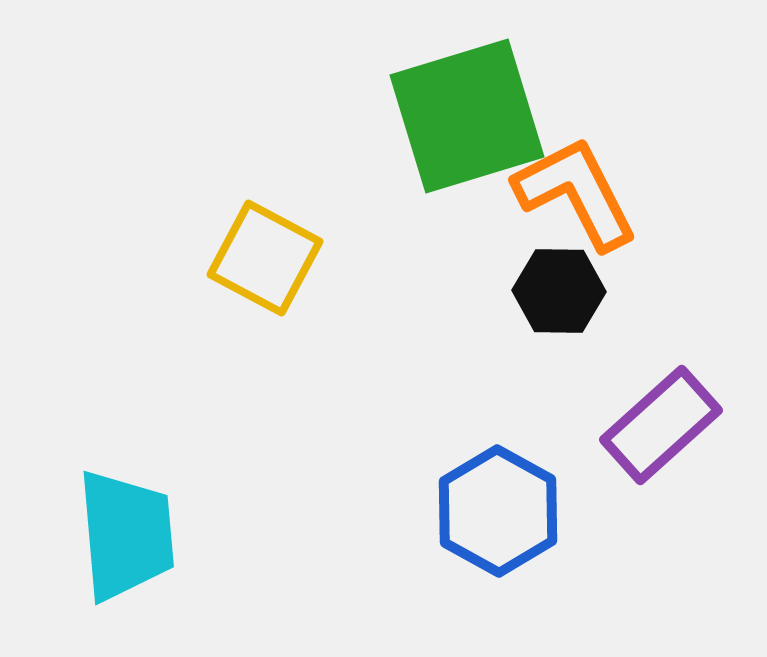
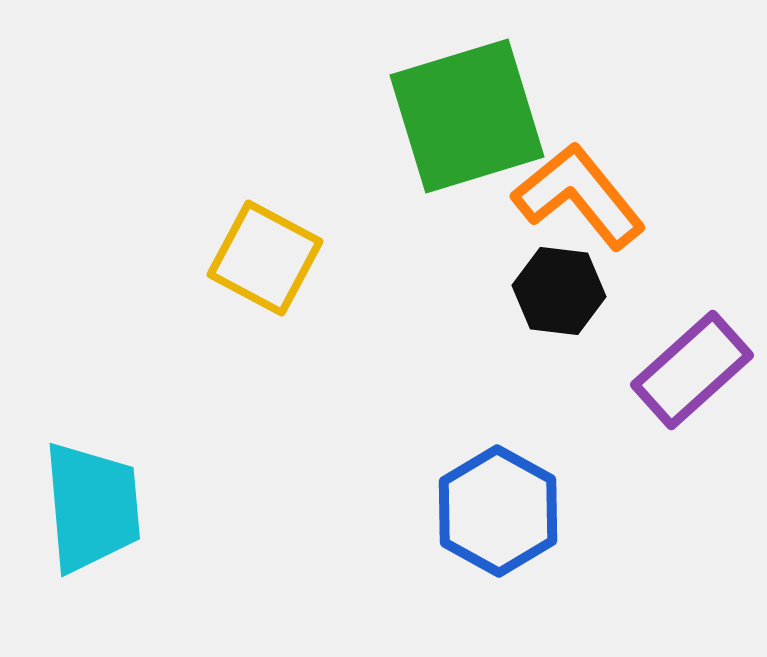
orange L-shape: moved 3 px right, 3 px down; rotated 12 degrees counterclockwise
black hexagon: rotated 6 degrees clockwise
purple rectangle: moved 31 px right, 55 px up
cyan trapezoid: moved 34 px left, 28 px up
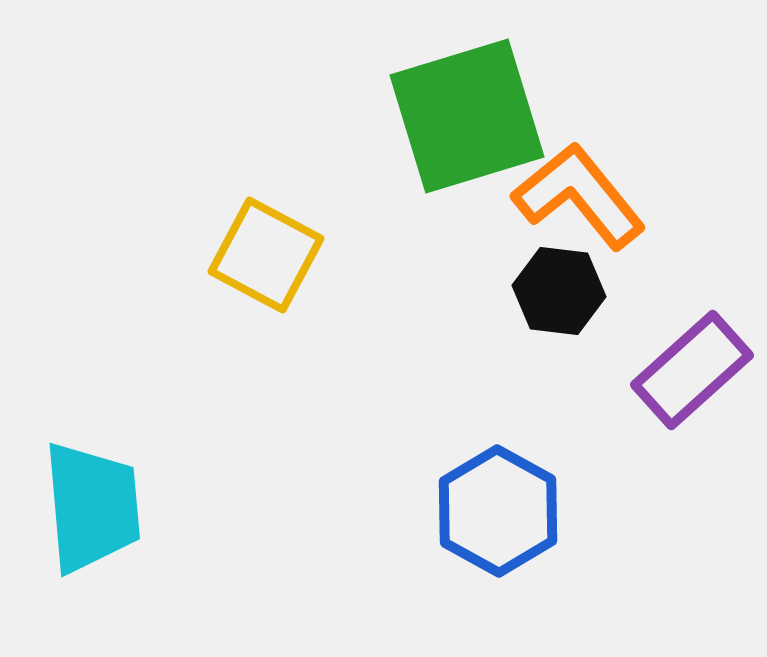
yellow square: moved 1 px right, 3 px up
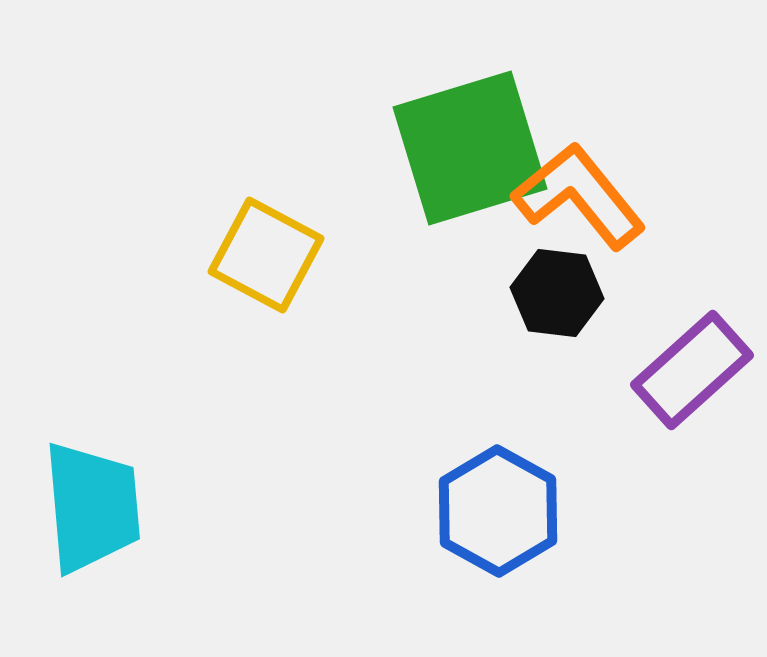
green square: moved 3 px right, 32 px down
black hexagon: moved 2 px left, 2 px down
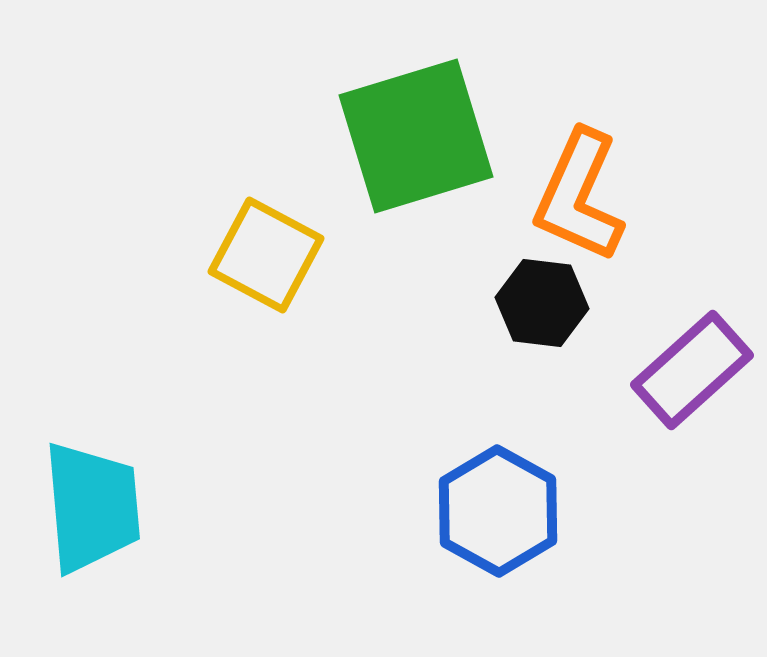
green square: moved 54 px left, 12 px up
orange L-shape: rotated 117 degrees counterclockwise
black hexagon: moved 15 px left, 10 px down
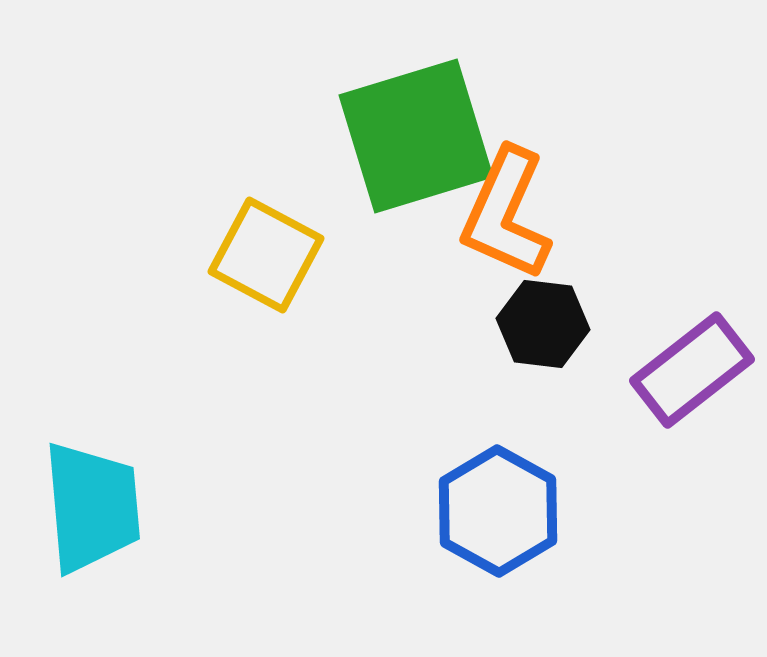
orange L-shape: moved 73 px left, 18 px down
black hexagon: moved 1 px right, 21 px down
purple rectangle: rotated 4 degrees clockwise
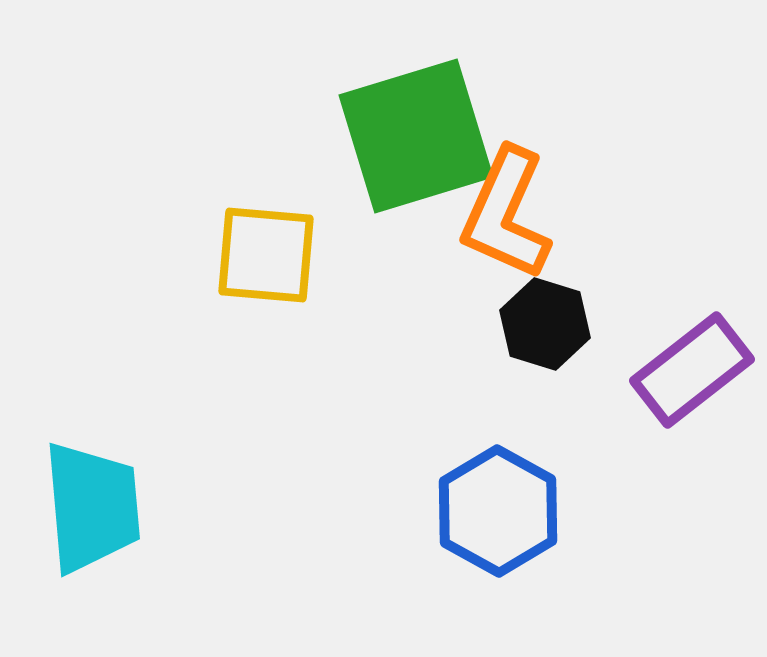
yellow square: rotated 23 degrees counterclockwise
black hexagon: moved 2 px right; rotated 10 degrees clockwise
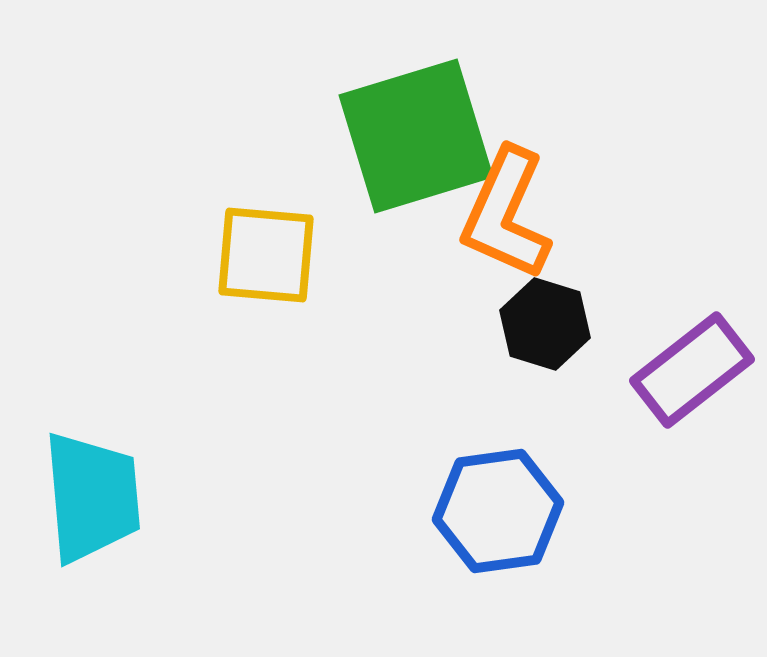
cyan trapezoid: moved 10 px up
blue hexagon: rotated 23 degrees clockwise
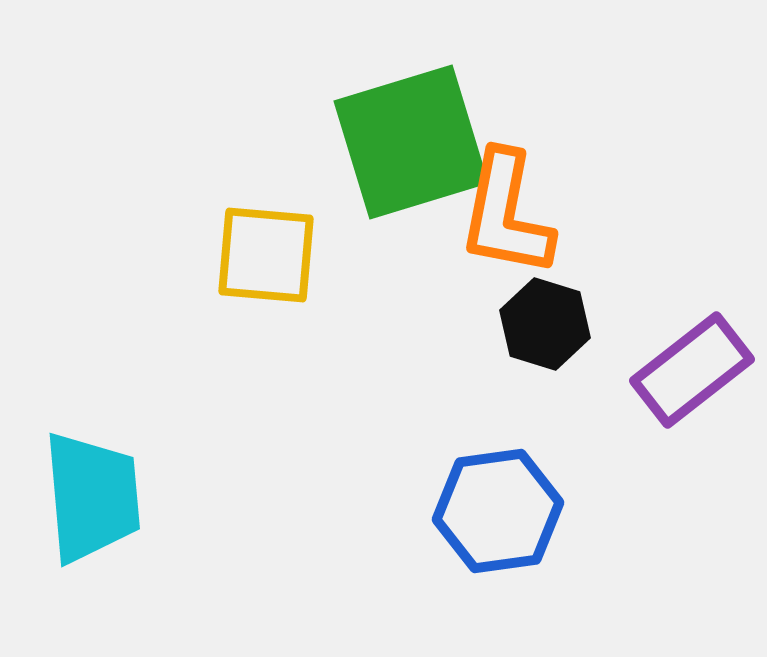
green square: moved 5 px left, 6 px down
orange L-shape: rotated 13 degrees counterclockwise
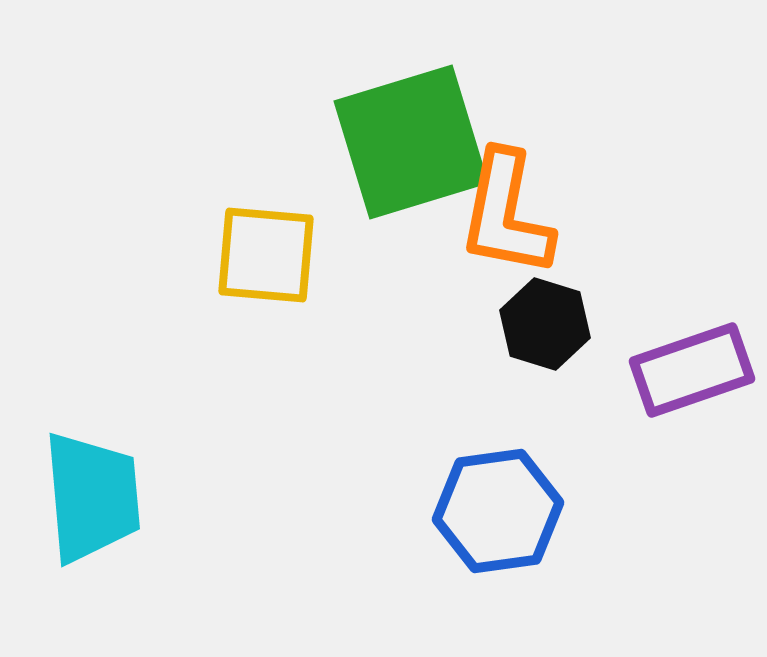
purple rectangle: rotated 19 degrees clockwise
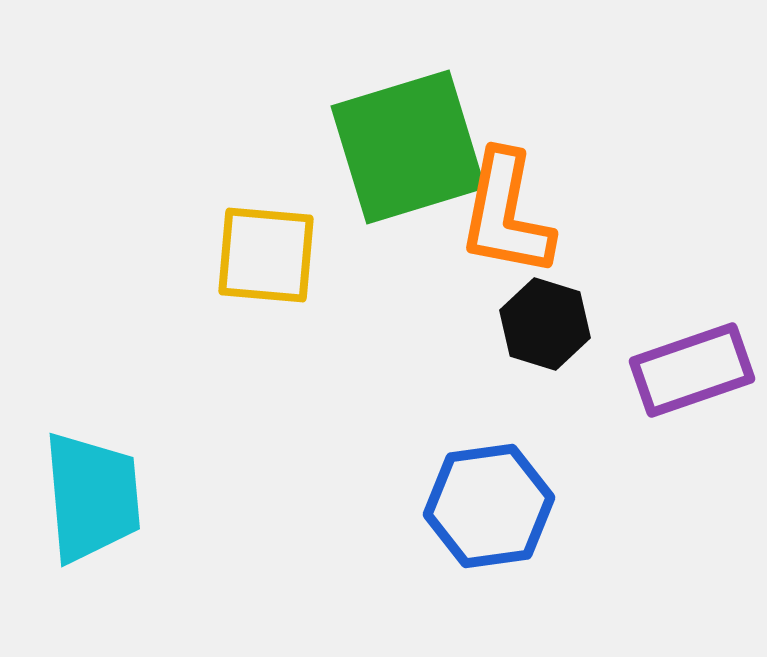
green square: moved 3 px left, 5 px down
blue hexagon: moved 9 px left, 5 px up
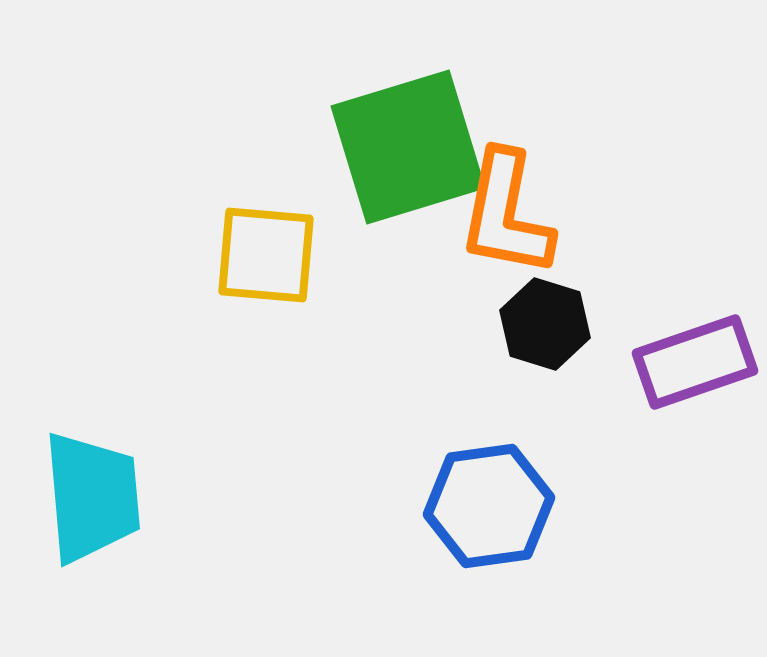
purple rectangle: moved 3 px right, 8 px up
